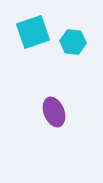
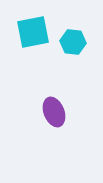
cyan square: rotated 8 degrees clockwise
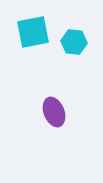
cyan hexagon: moved 1 px right
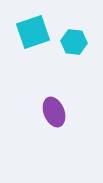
cyan square: rotated 8 degrees counterclockwise
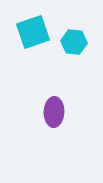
purple ellipse: rotated 24 degrees clockwise
